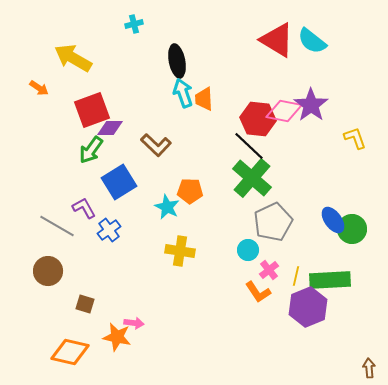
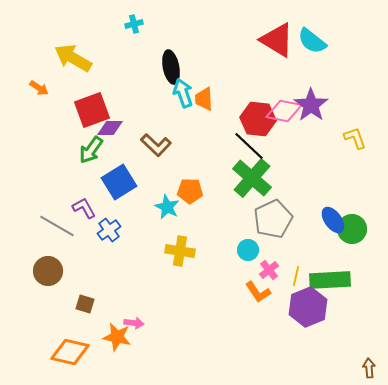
black ellipse: moved 6 px left, 6 px down
gray pentagon: moved 3 px up
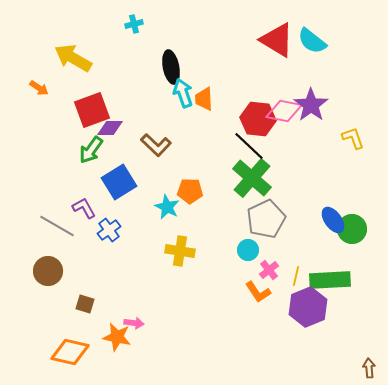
yellow L-shape: moved 2 px left
gray pentagon: moved 7 px left
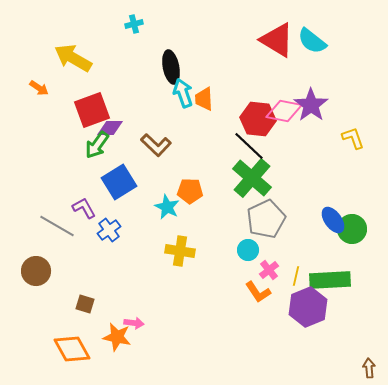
green arrow: moved 6 px right, 5 px up
brown circle: moved 12 px left
orange diamond: moved 2 px right, 3 px up; rotated 48 degrees clockwise
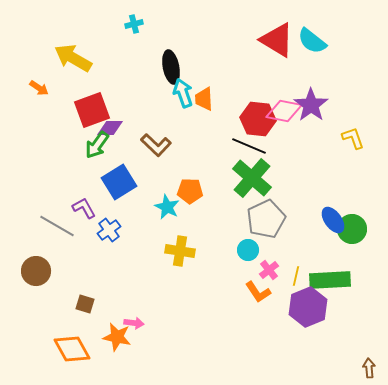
black line: rotated 20 degrees counterclockwise
